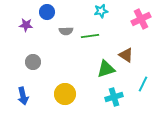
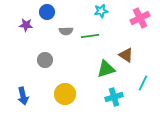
pink cross: moved 1 px left, 1 px up
gray circle: moved 12 px right, 2 px up
cyan line: moved 1 px up
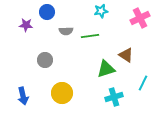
yellow circle: moved 3 px left, 1 px up
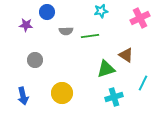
gray circle: moved 10 px left
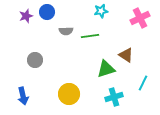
purple star: moved 9 px up; rotated 24 degrees counterclockwise
yellow circle: moved 7 px right, 1 px down
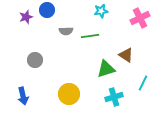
blue circle: moved 2 px up
purple star: moved 1 px down
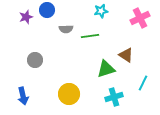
gray semicircle: moved 2 px up
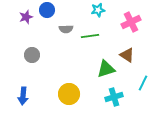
cyan star: moved 3 px left, 1 px up
pink cross: moved 9 px left, 4 px down
brown triangle: moved 1 px right
gray circle: moved 3 px left, 5 px up
blue arrow: rotated 18 degrees clockwise
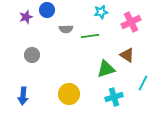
cyan star: moved 3 px right, 2 px down
